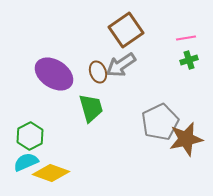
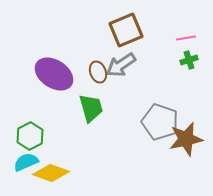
brown square: rotated 12 degrees clockwise
gray pentagon: rotated 27 degrees counterclockwise
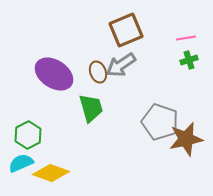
green hexagon: moved 2 px left, 1 px up
cyan semicircle: moved 5 px left, 1 px down
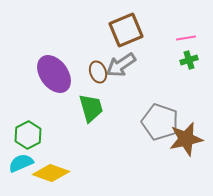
purple ellipse: rotated 21 degrees clockwise
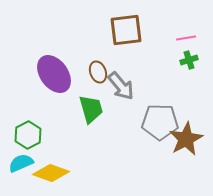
brown square: rotated 16 degrees clockwise
gray arrow: moved 21 px down; rotated 96 degrees counterclockwise
green trapezoid: moved 1 px down
gray pentagon: rotated 18 degrees counterclockwise
brown star: rotated 16 degrees counterclockwise
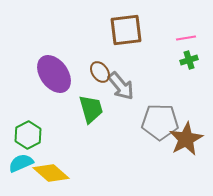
brown ellipse: moved 2 px right; rotated 15 degrees counterclockwise
yellow diamond: rotated 21 degrees clockwise
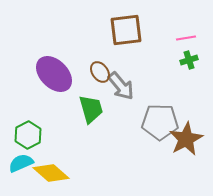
purple ellipse: rotated 9 degrees counterclockwise
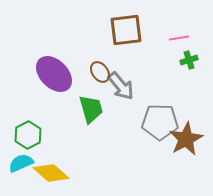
pink line: moved 7 px left
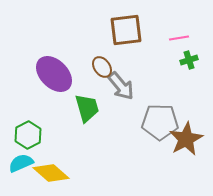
brown ellipse: moved 2 px right, 5 px up
green trapezoid: moved 4 px left, 1 px up
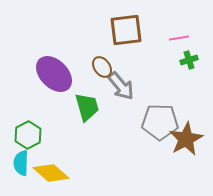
green trapezoid: moved 1 px up
cyan semicircle: rotated 65 degrees counterclockwise
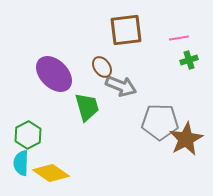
gray arrow: rotated 28 degrees counterclockwise
yellow diamond: rotated 6 degrees counterclockwise
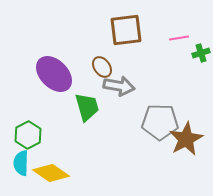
green cross: moved 12 px right, 7 px up
gray arrow: moved 2 px left; rotated 12 degrees counterclockwise
